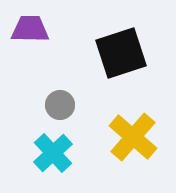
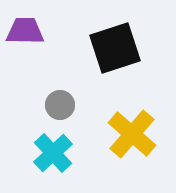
purple trapezoid: moved 5 px left, 2 px down
black square: moved 6 px left, 5 px up
yellow cross: moved 1 px left, 3 px up
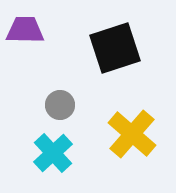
purple trapezoid: moved 1 px up
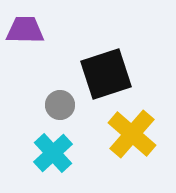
black square: moved 9 px left, 26 px down
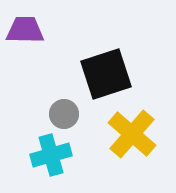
gray circle: moved 4 px right, 9 px down
cyan cross: moved 2 px left, 2 px down; rotated 27 degrees clockwise
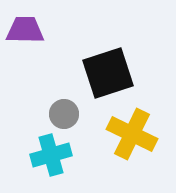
black square: moved 2 px right, 1 px up
yellow cross: rotated 15 degrees counterclockwise
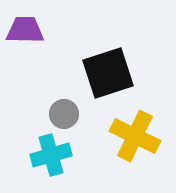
yellow cross: moved 3 px right, 2 px down
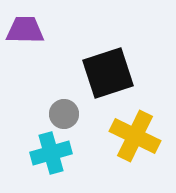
cyan cross: moved 2 px up
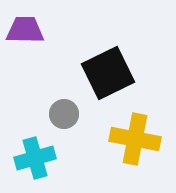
black square: rotated 8 degrees counterclockwise
yellow cross: moved 3 px down; rotated 15 degrees counterclockwise
cyan cross: moved 16 px left, 5 px down
